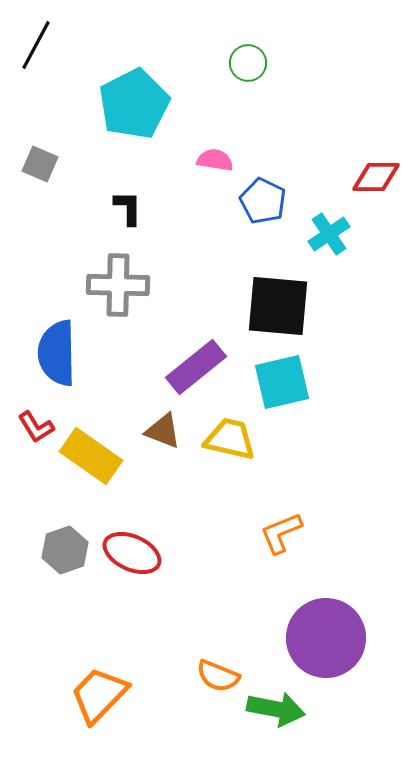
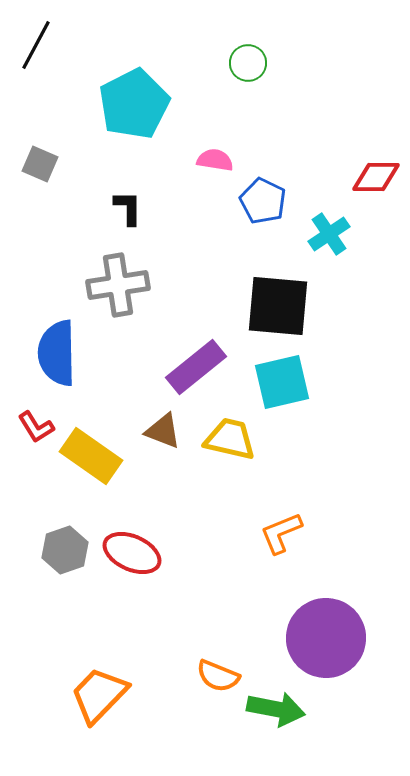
gray cross: rotated 10 degrees counterclockwise
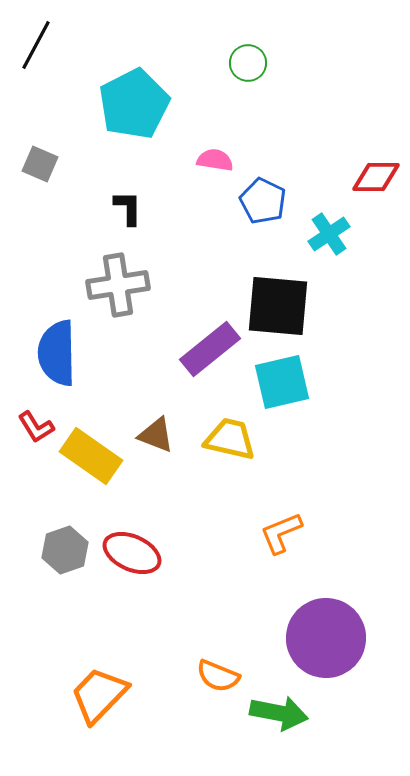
purple rectangle: moved 14 px right, 18 px up
brown triangle: moved 7 px left, 4 px down
green arrow: moved 3 px right, 4 px down
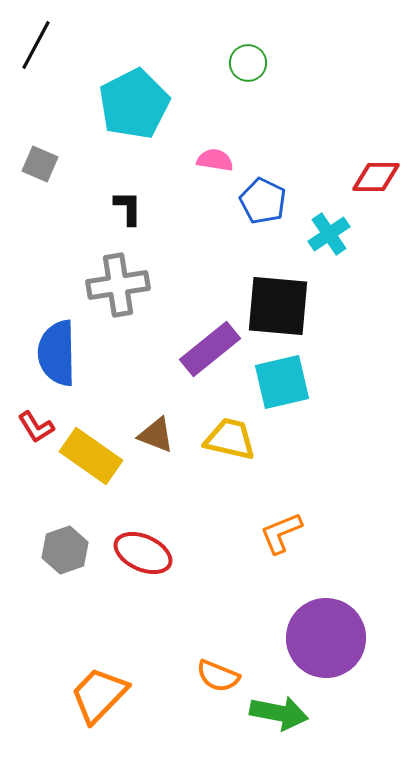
red ellipse: moved 11 px right
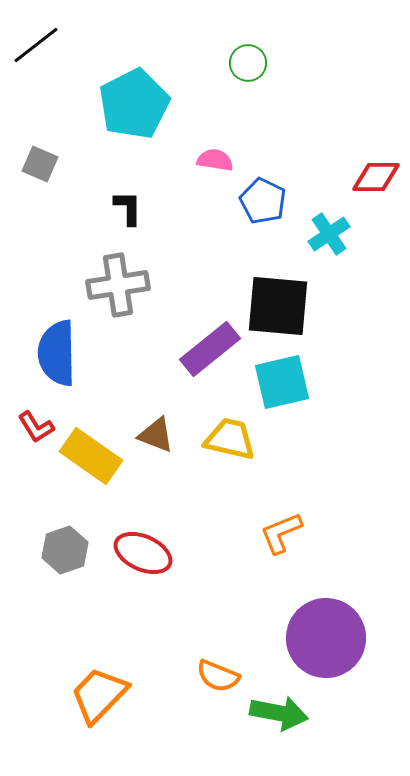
black line: rotated 24 degrees clockwise
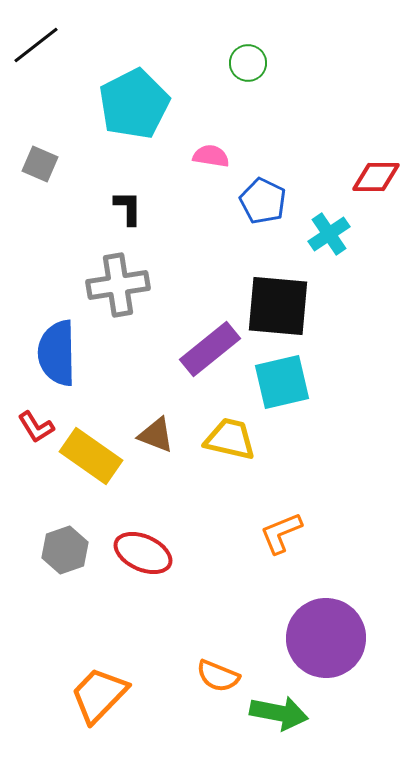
pink semicircle: moved 4 px left, 4 px up
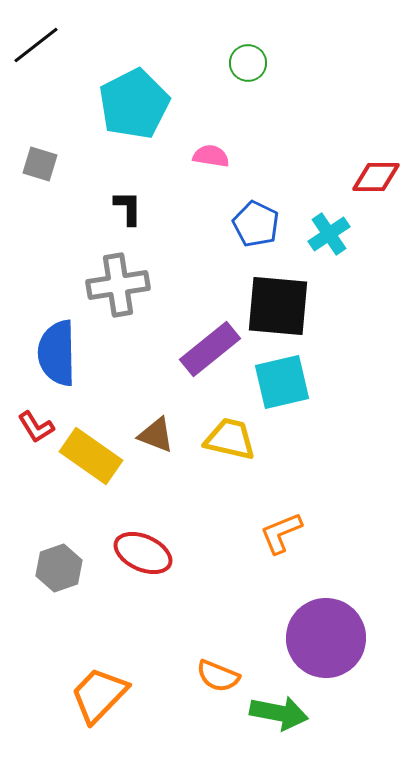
gray square: rotated 6 degrees counterclockwise
blue pentagon: moved 7 px left, 23 px down
gray hexagon: moved 6 px left, 18 px down
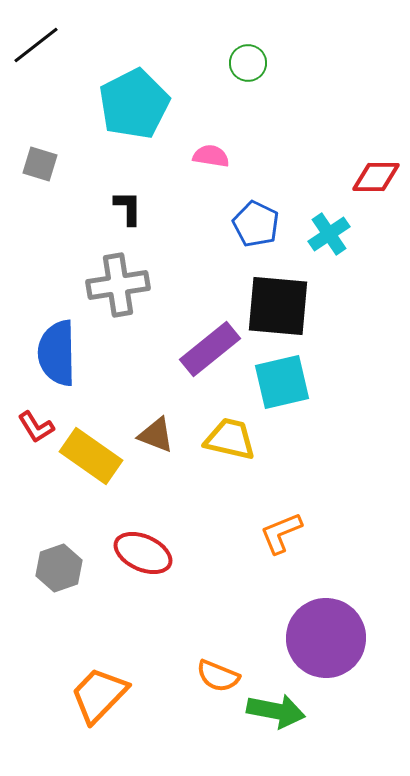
green arrow: moved 3 px left, 2 px up
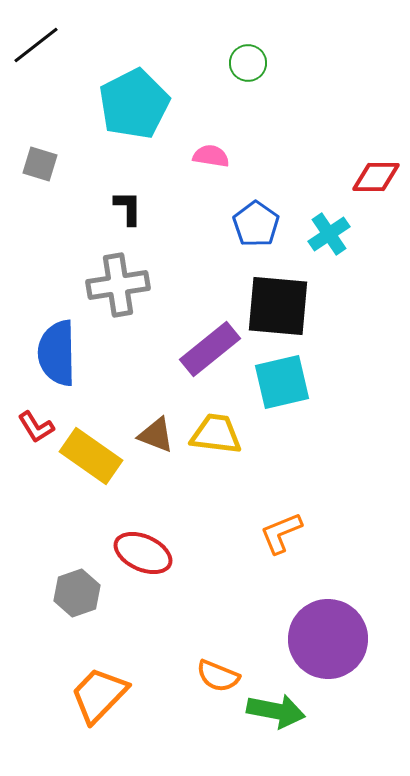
blue pentagon: rotated 9 degrees clockwise
yellow trapezoid: moved 14 px left, 5 px up; rotated 6 degrees counterclockwise
gray hexagon: moved 18 px right, 25 px down
purple circle: moved 2 px right, 1 px down
